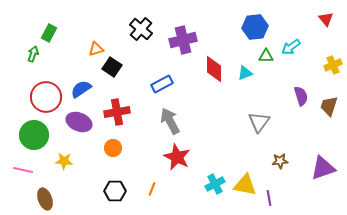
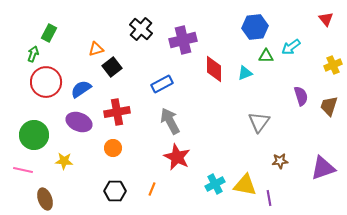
black square: rotated 18 degrees clockwise
red circle: moved 15 px up
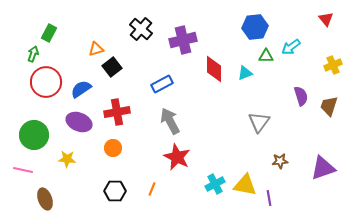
yellow star: moved 3 px right, 2 px up
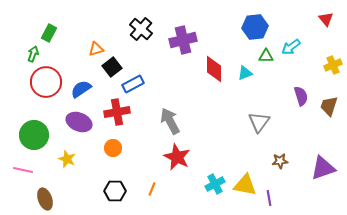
blue rectangle: moved 29 px left
yellow star: rotated 18 degrees clockwise
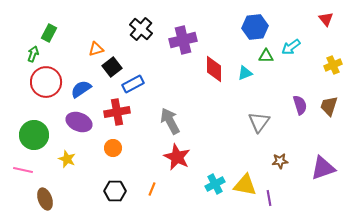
purple semicircle: moved 1 px left, 9 px down
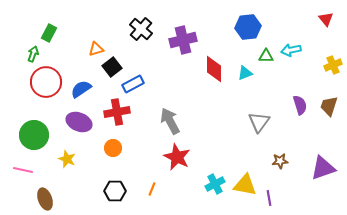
blue hexagon: moved 7 px left
cyan arrow: moved 3 px down; rotated 24 degrees clockwise
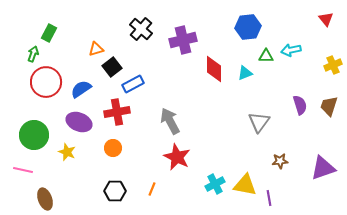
yellow star: moved 7 px up
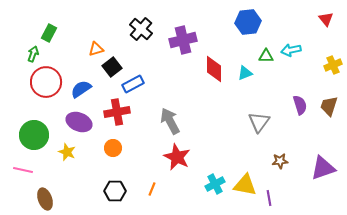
blue hexagon: moved 5 px up
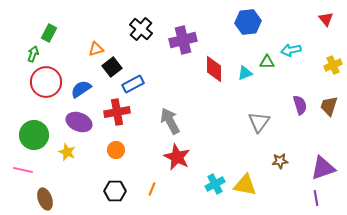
green triangle: moved 1 px right, 6 px down
orange circle: moved 3 px right, 2 px down
purple line: moved 47 px right
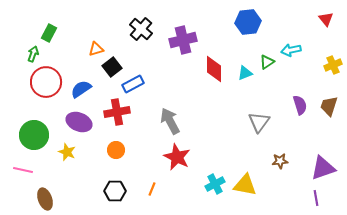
green triangle: rotated 35 degrees counterclockwise
